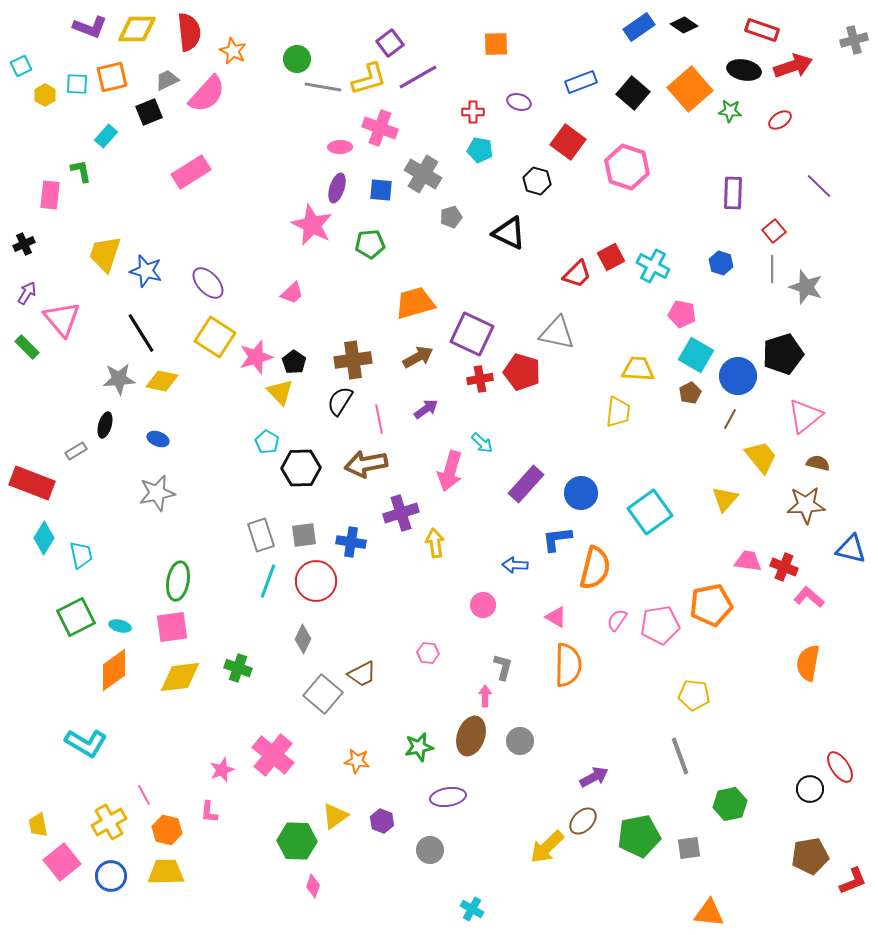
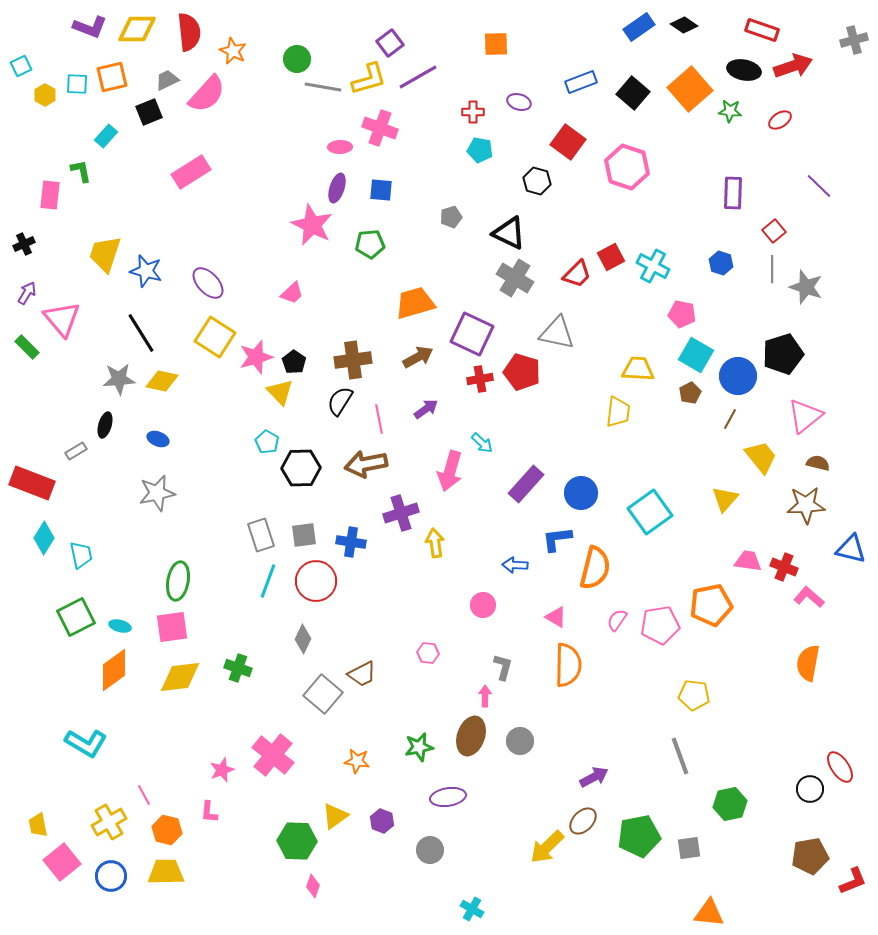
gray cross at (423, 174): moved 92 px right, 104 px down
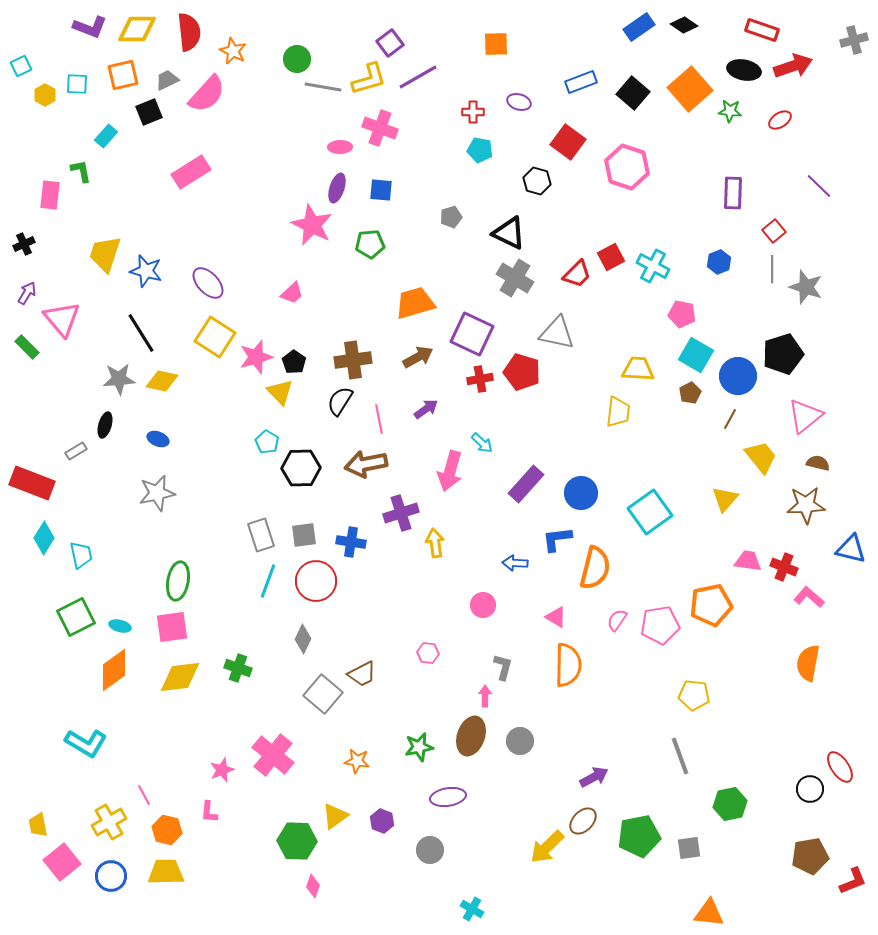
orange square at (112, 77): moved 11 px right, 2 px up
blue hexagon at (721, 263): moved 2 px left, 1 px up; rotated 20 degrees clockwise
blue arrow at (515, 565): moved 2 px up
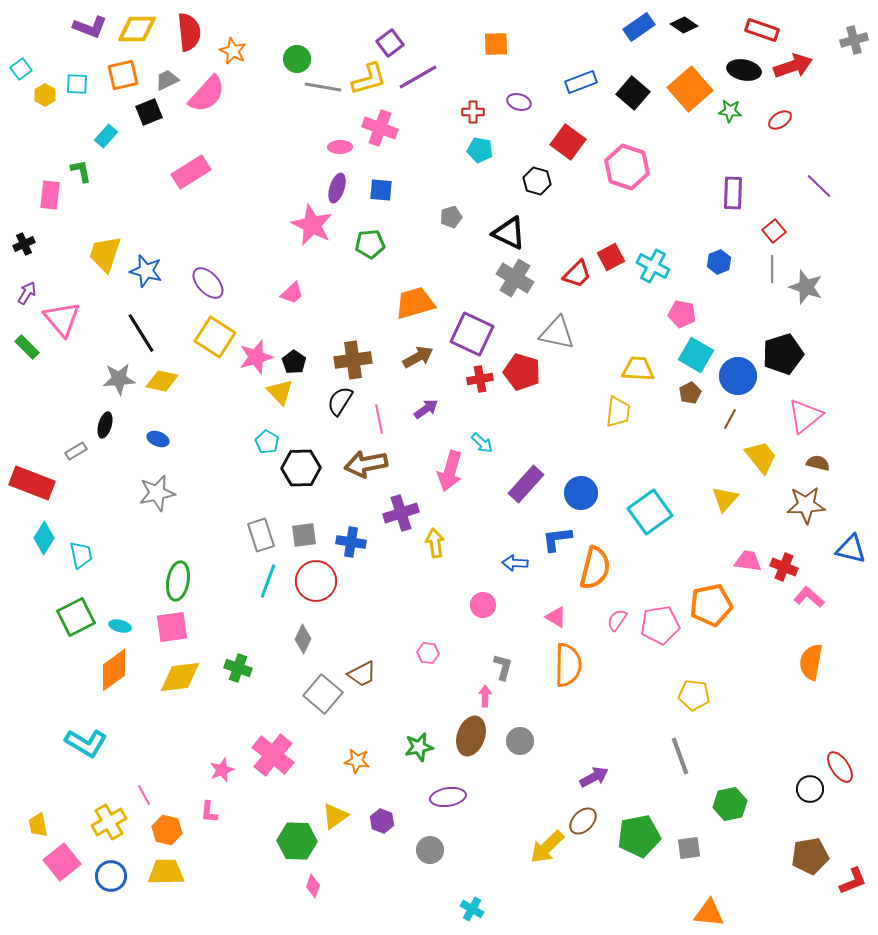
cyan square at (21, 66): moved 3 px down; rotated 10 degrees counterclockwise
orange semicircle at (808, 663): moved 3 px right, 1 px up
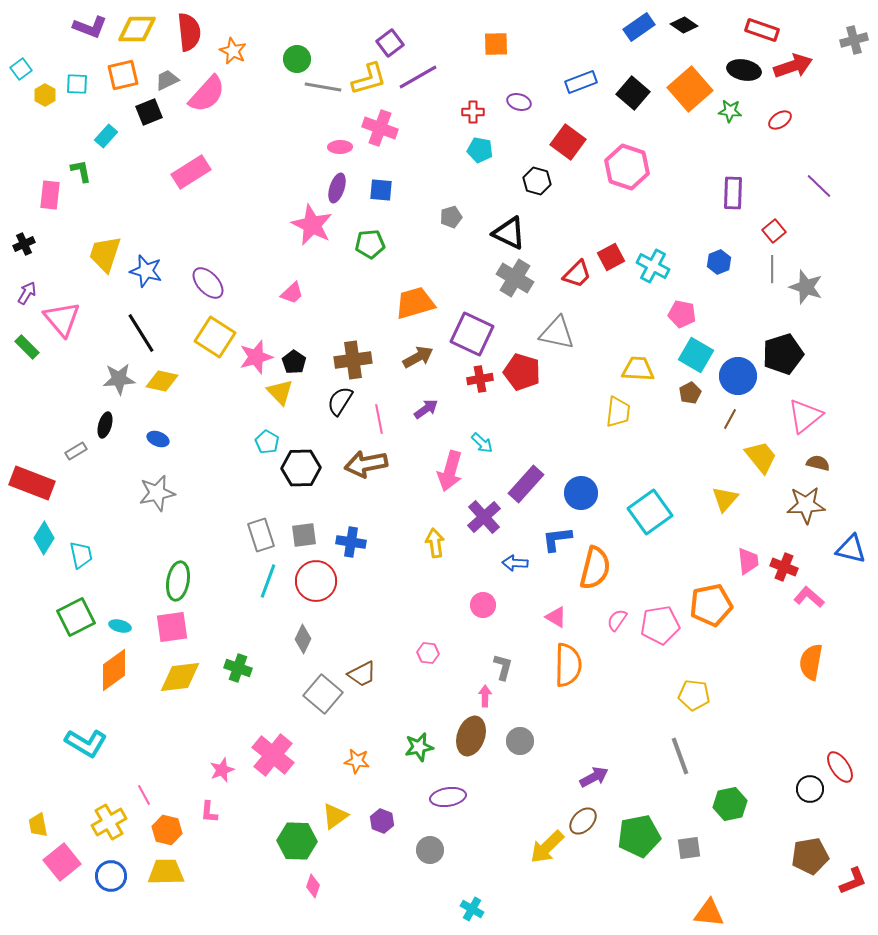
purple cross at (401, 513): moved 83 px right, 4 px down; rotated 24 degrees counterclockwise
pink trapezoid at (748, 561): rotated 76 degrees clockwise
